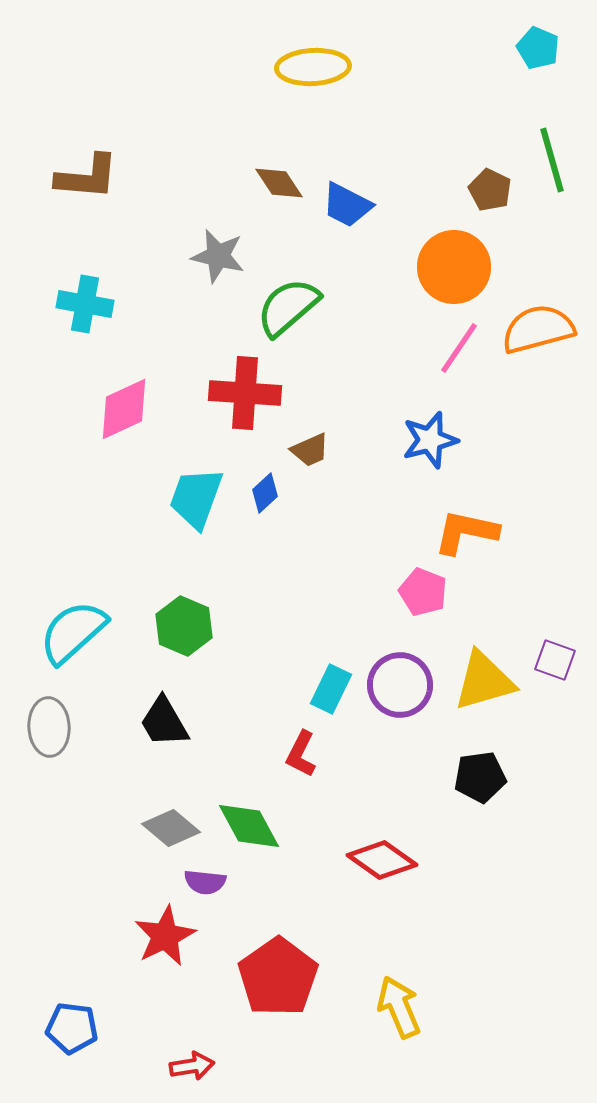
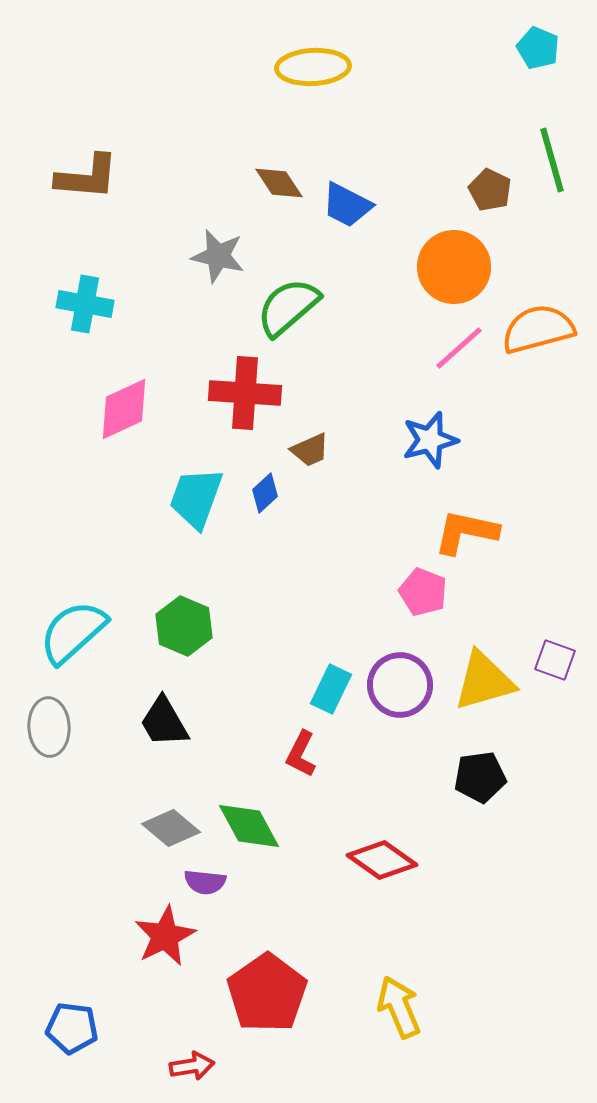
pink line: rotated 14 degrees clockwise
red pentagon: moved 11 px left, 16 px down
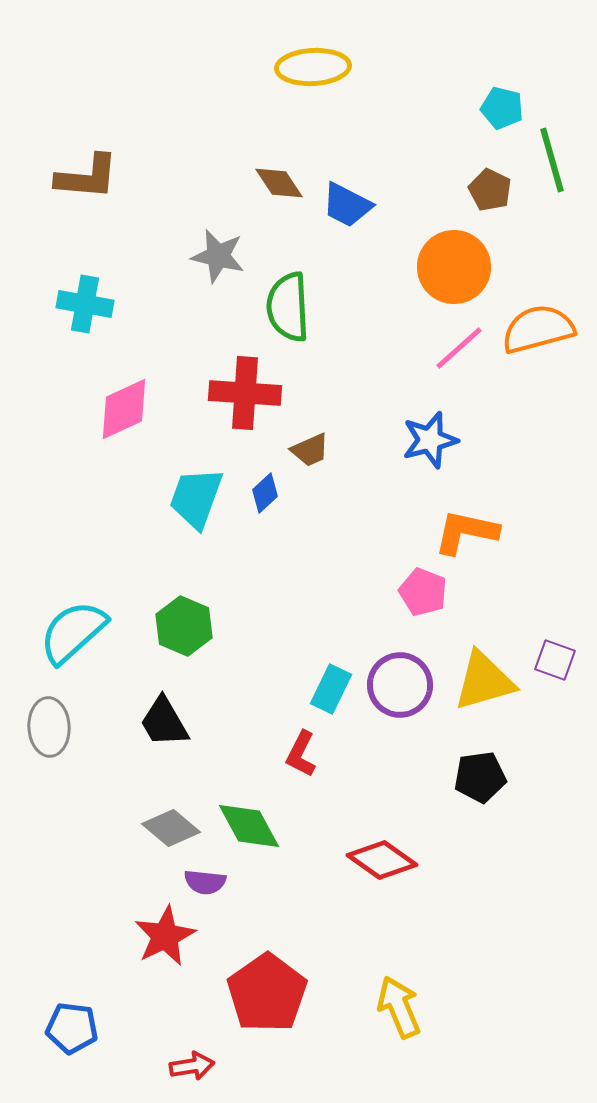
cyan pentagon: moved 36 px left, 60 px down; rotated 9 degrees counterclockwise
green semicircle: rotated 52 degrees counterclockwise
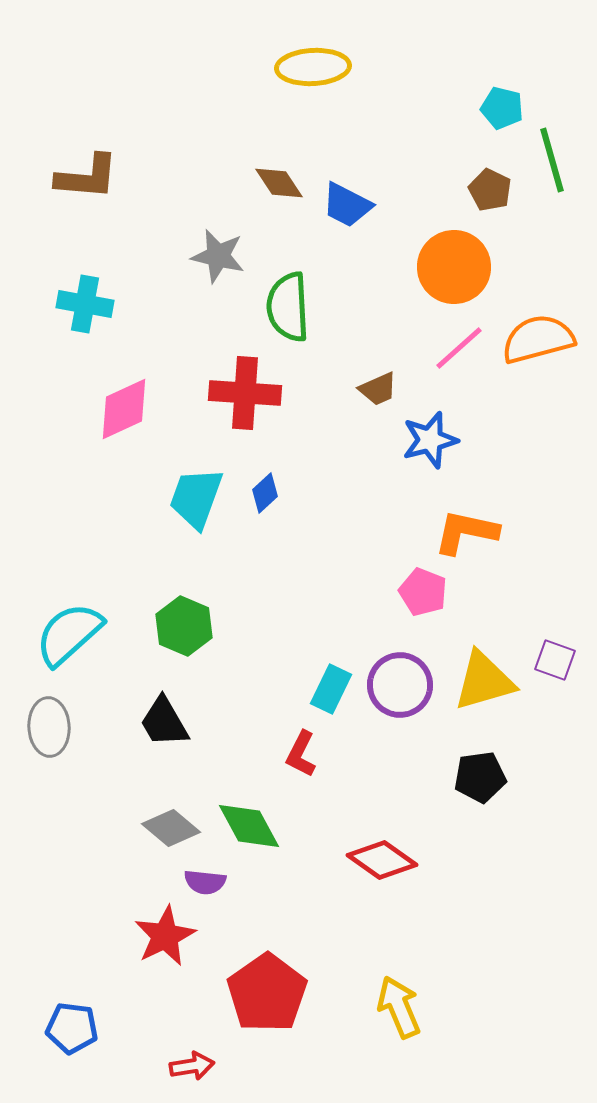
orange semicircle: moved 10 px down
brown trapezoid: moved 68 px right, 61 px up
cyan semicircle: moved 4 px left, 2 px down
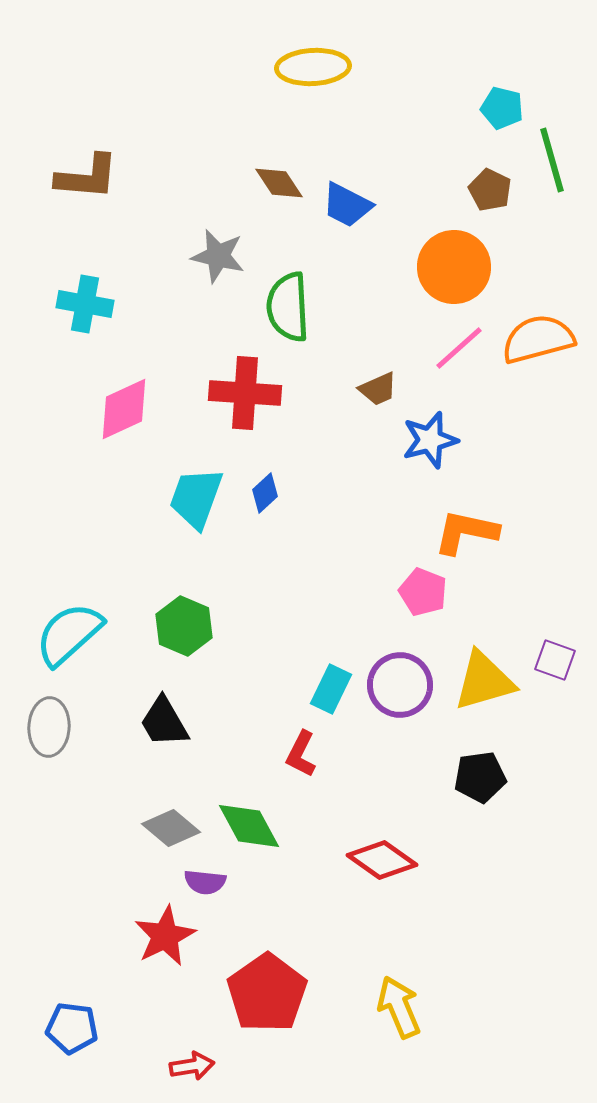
gray ellipse: rotated 6 degrees clockwise
